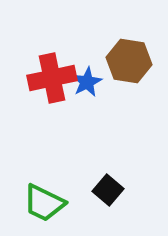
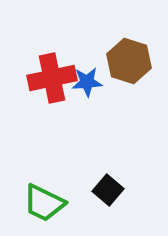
brown hexagon: rotated 9 degrees clockwise
blue star: rotated 24 degrees clockwise
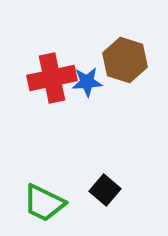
brown hexagon: moved 4 px left, 1 px up
black square: moved 3 px left
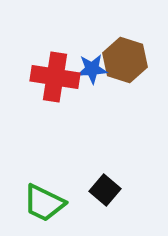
red cross: moved 3 px right, 1 px up; rotated 21 degrees clockwise
blue star: moved 5 px right, 13 px up
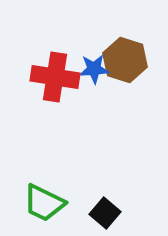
blue star: moved 2 px right
black square: moved 23 px down
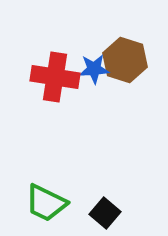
green trapezoid: moved 2 px right
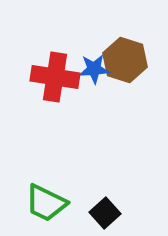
black square: rotated 8 degrees clockwise
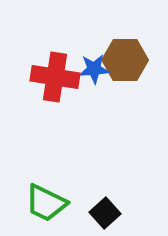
brown hexagon: rotated 18 degrees counterclockwise
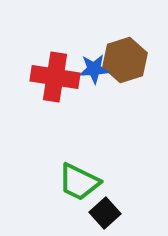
brown hexagon: rotated 18 degrees counterclockwise
green trapezoid: moved 33 px right, 21 px up
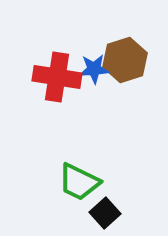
red cross: moved 2 px right
